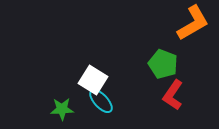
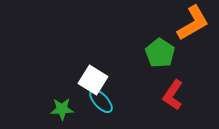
green pentagon: moved 3 px left, 11 px up; rotated 12 degrees clockwise
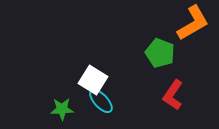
green pentagon: rotated 12 degrees counterclockwise
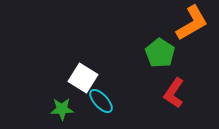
orange L-shape: moved 1 px left
green pentagon: rotated 12 degrees clockwise
white square: moved 10 px left, 2 px up
red L-shape: moved 1 px right, 2 px up
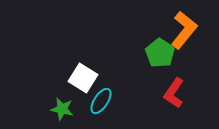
orange L-shape: moved 8 px left, 7 px down; rotated 21 degrees counterclockwise
cyan ellipse: rotated 76 degrees clockwise
green star: rotated 15 degrees clockwise
